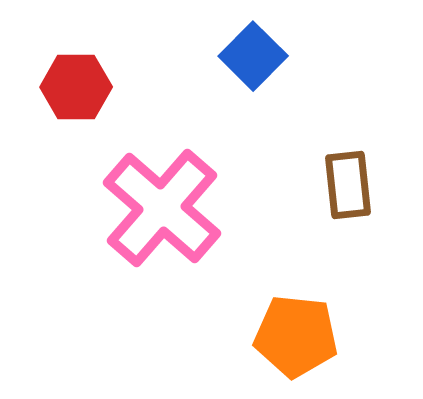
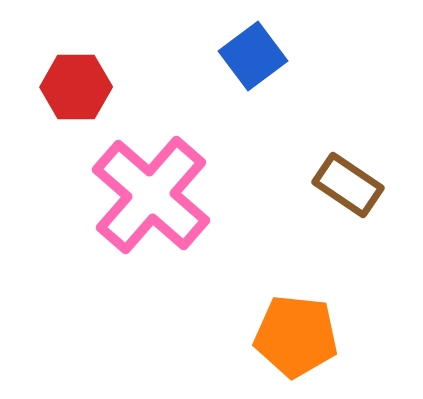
blue square: rotated 8 degrees clockwise
brown rectangle: rotated 50 degrees counterclockwise
pink cross: moved 11 px left, 13 px up
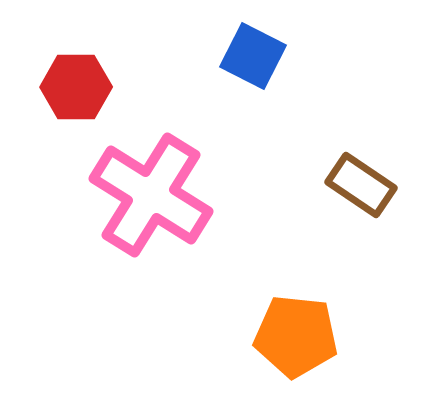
blue square: rotated 26 degrees counterclockwise
brown rectangle: moved 13 px right
pink cross: rotated 9 degrees counterclockwise
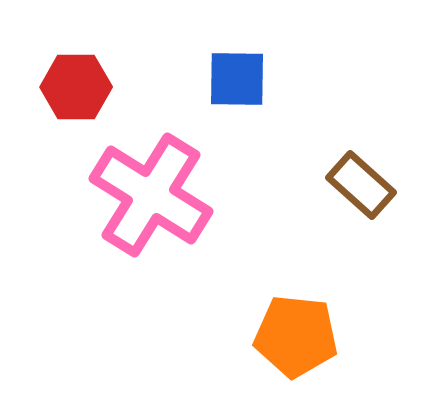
blue square: moved 16 px left, 23 px down; rotated 26 degrees counterclockwise
brown rectangle: rotated 8 degrees clockwise
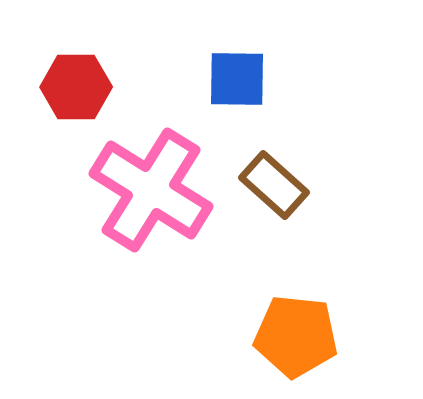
brown rectangle: moved 87 px left
pink cross: moved 5 px up
